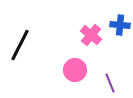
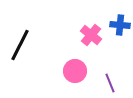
pink circle: moved 1 px down
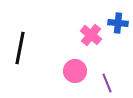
blue cross: moved 2 px left, 2 px up
black line: moved 3 px down; rotated 16 degrees counterclockwise
purple line: moved 3 px left
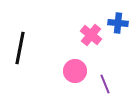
purple line: moved 2 px left, 1 px down
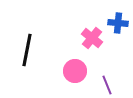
pink cross: moved 1 px right, 3 px down
black line: moved 7 px right, 2 px down
purple line: moved 2 px right, 1 px down
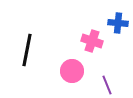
pink cross: moved 3 px down; rotated 20 degrees counterclockwise
pink circle: moved 3 px left
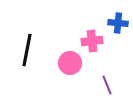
pink cross: rotated 25 degrees counterclockwise
pink circle: moved 2 px left, 8 px up
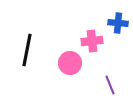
purple line: moved 3 px right
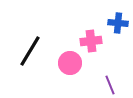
pink cross: moved 1 px left
black line: moved 3 px right, 1 px down; rotated 20 degrees clockwise
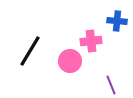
blue cross: moved 1 px left, 2 px up
pink circle: moved 2 px up
purple line: moved 1 px right
